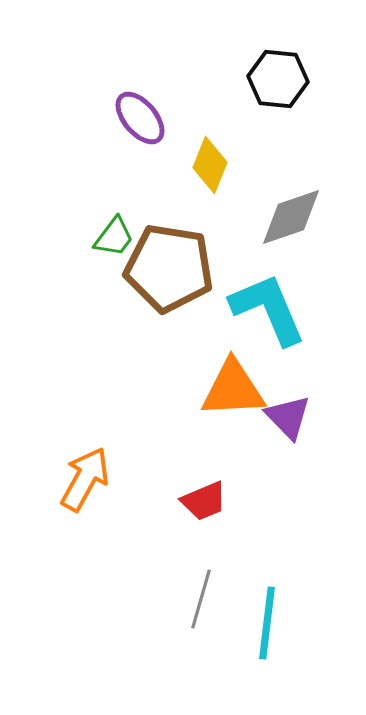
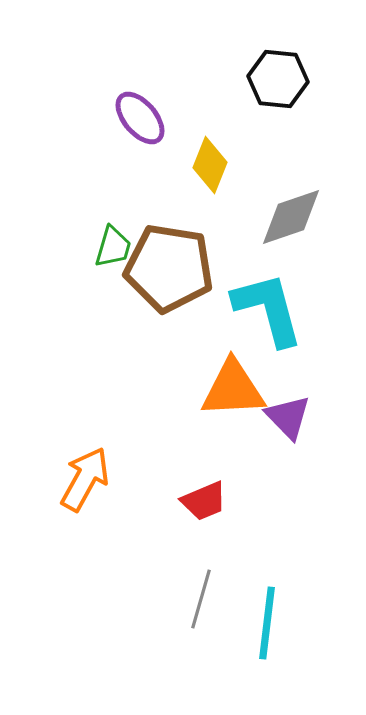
green trapezoid: moved 1 px left, 10 px down; rotated 21 degrees counterclockwise
cyan L-shape: rotated 8 degrees clockwise
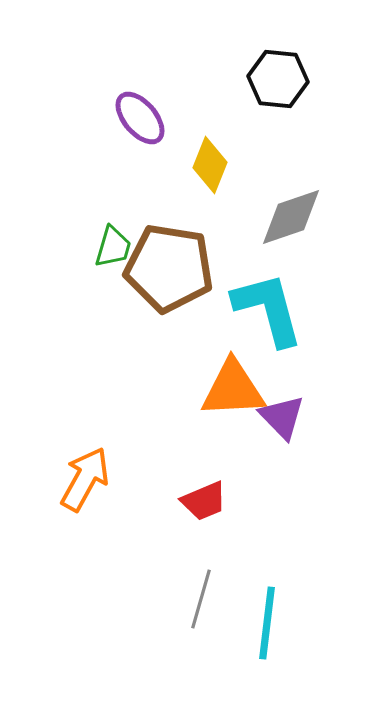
purple triangle: moved 6 px left
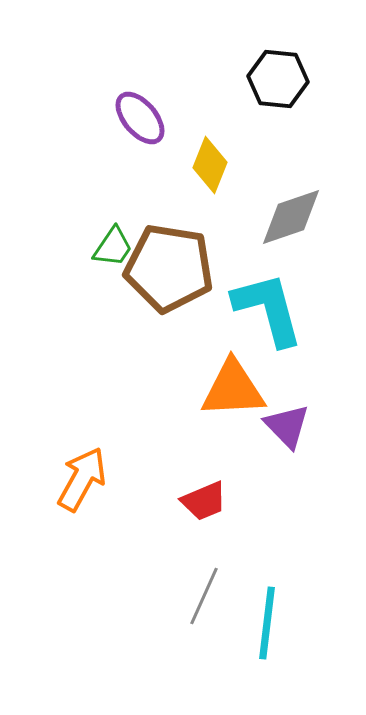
green trapezoid: rotated 18 degrees clockwise
purple triangle: moved 5 px right, 9 px down
orange arrow: moved 3 px left
gray line: moved 3 px right, 3 px up; rotated 8 degrees clockwise
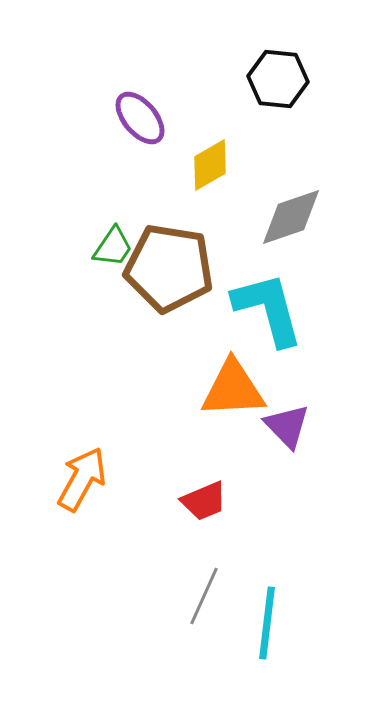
yellow diamond: rotated 38 degrees clockwise
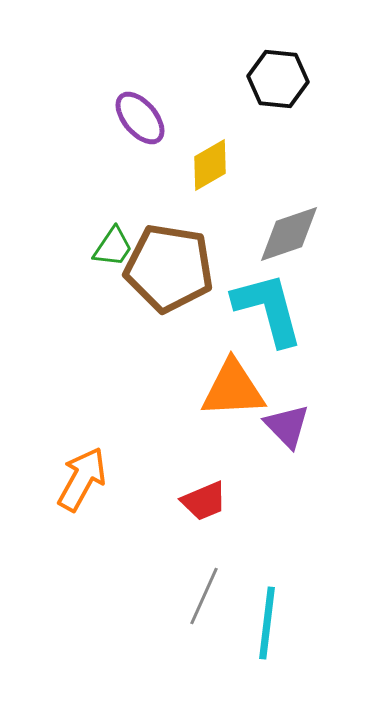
gray diamond: moved 2 px left, 17 px down
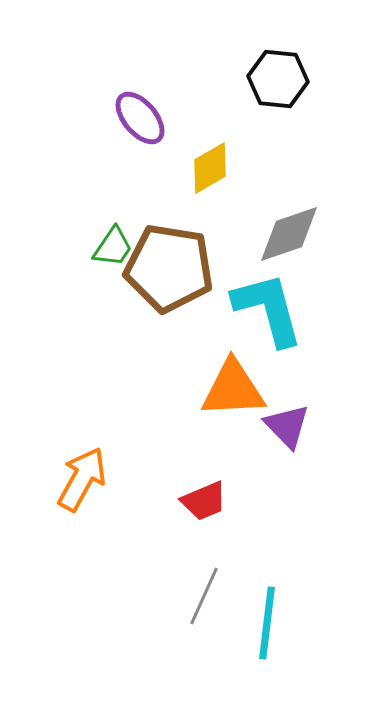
yellow diamond: moved 3 px down
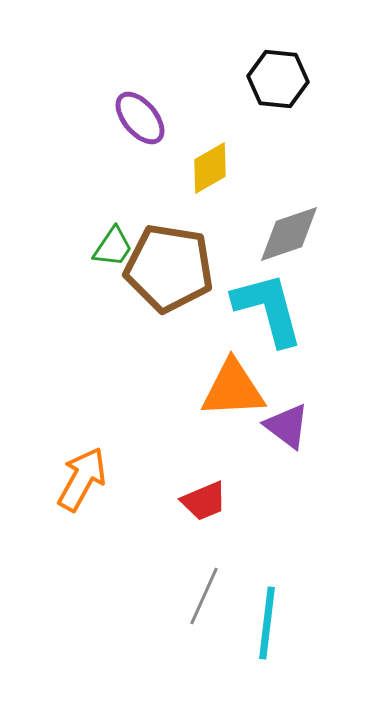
purple triangle: rotated 9 degrees counterclockwise
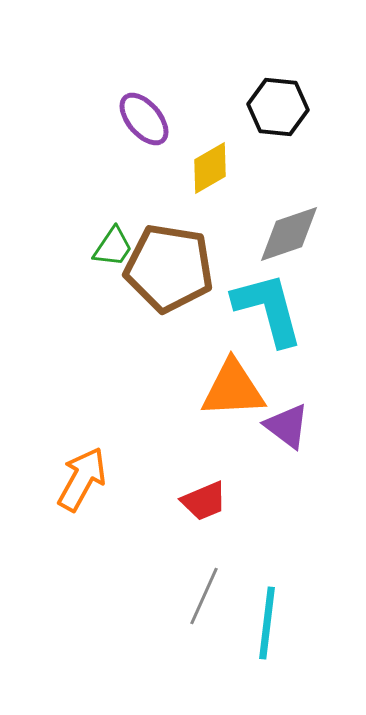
black hexagon: moved 28 px down
purple ellipse: moved 4 px right, 1 px down
